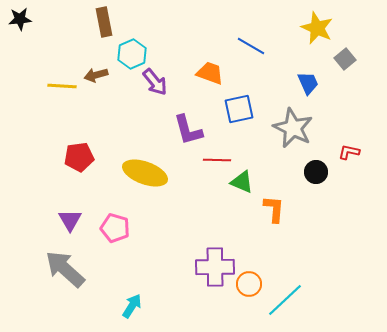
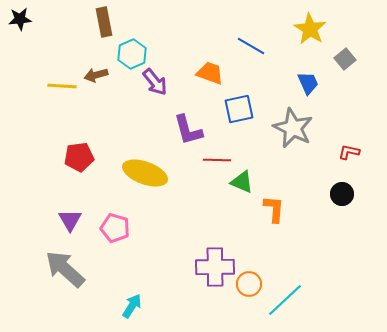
yellow star: moved 7 px left, 1 px down; rotated 8 degrees clockwise
black circle: moved 26 px right, 22 px down
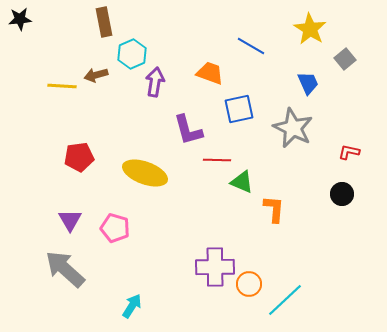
purple arrow: rotated 132 degrees counterclockwise
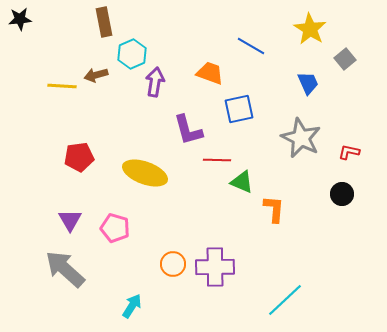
gray star: moved 8 px right, 10 px down
orange circle: moved 76 px left, 20 px up
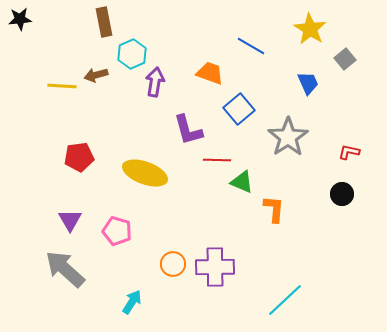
blue square: rotated 28 degrees counterclockwise
gray star: moved 13 px left, 1 px up; rotated 12 degrees clockwise
pink pentagon: moved 2 px right, 3 px down
cyan arrow: moved 4 px up
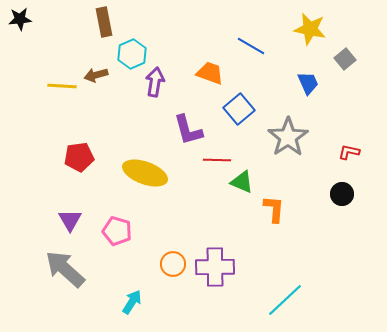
yellow star: rotated 20 degrees counterclockwise
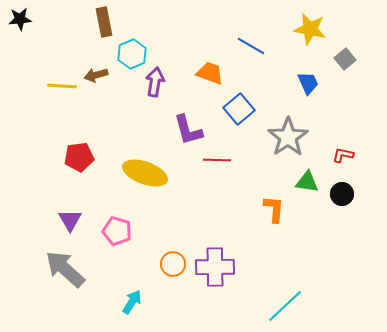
red L-shape: moved 6 px left, 3 px down
green triangle: moved 65 px right; rotated 15 degrees counterclockwise
cyan line: moved 6 px down
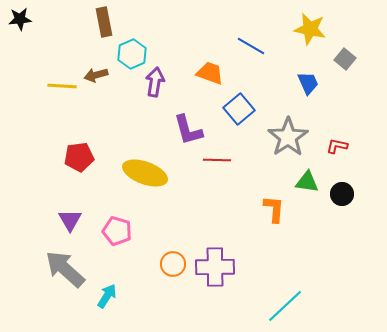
gray square: rotated 10 degrees counterclockwise
red L-shape: moved 6 px left, 9 px up
cyan arrow: moved 25 px left, 6 px up
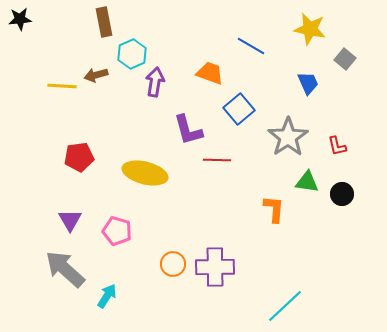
red L-shape: rotated 115 degrees counterclockwise
yellow ellipse: rotated 6 degrees counterclockwise
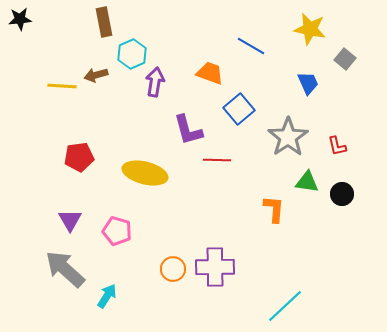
orange circle: moved 5 px down
